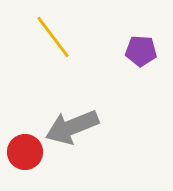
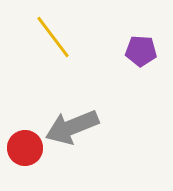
red circle: moved 4 px up
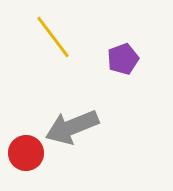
purple pentagon: moved 18 px left, 8 px down; rotated 24 degrees counterclockwise
red circle: moved 1 px right, 5 px down
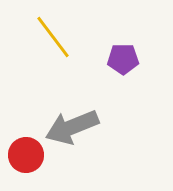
purple pentagon: rotated 20 degrees clockwise
red circle: moved 2 px down
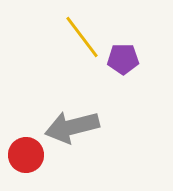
yellow line: moved 29 px right
gray arrow: rotated 8 degrees clockwise
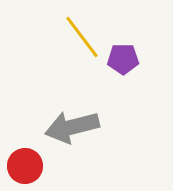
red circle: moved 1 px left, 11 px down
